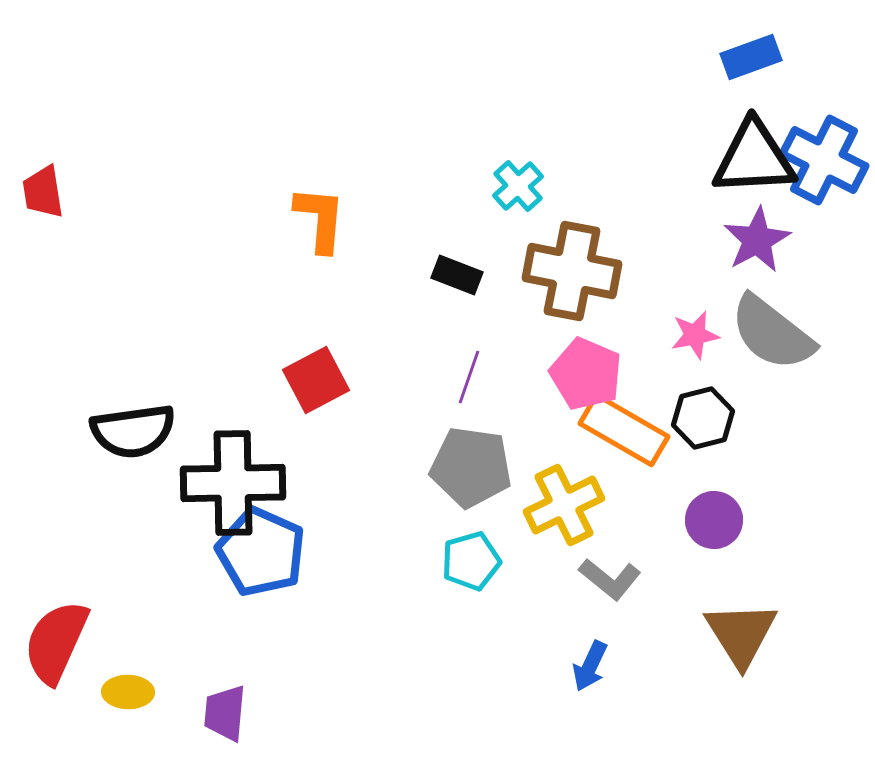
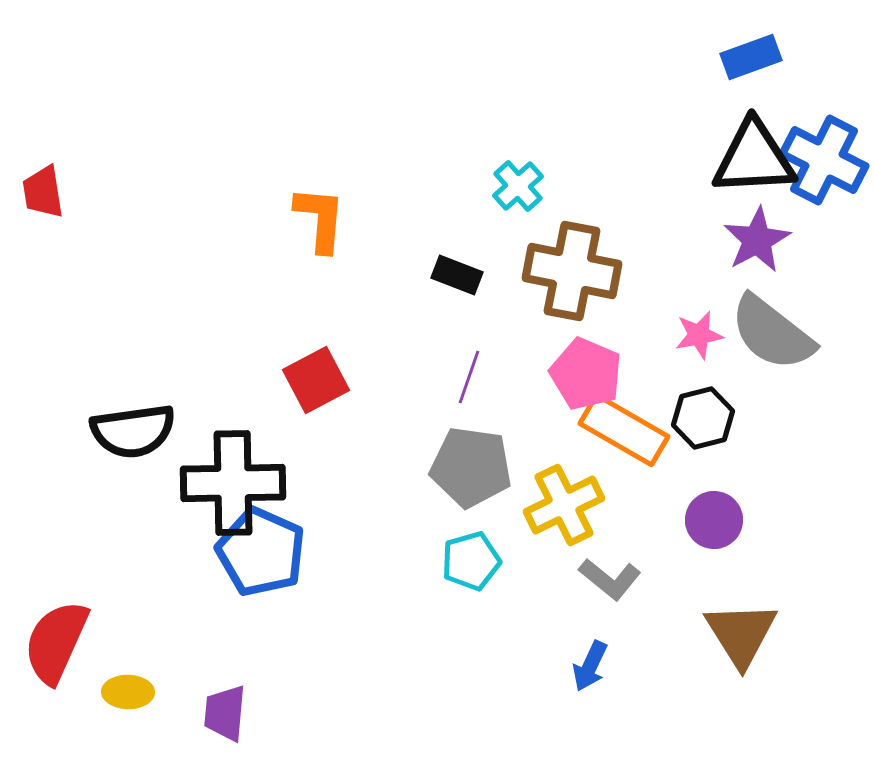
pink star: moved 4 px right
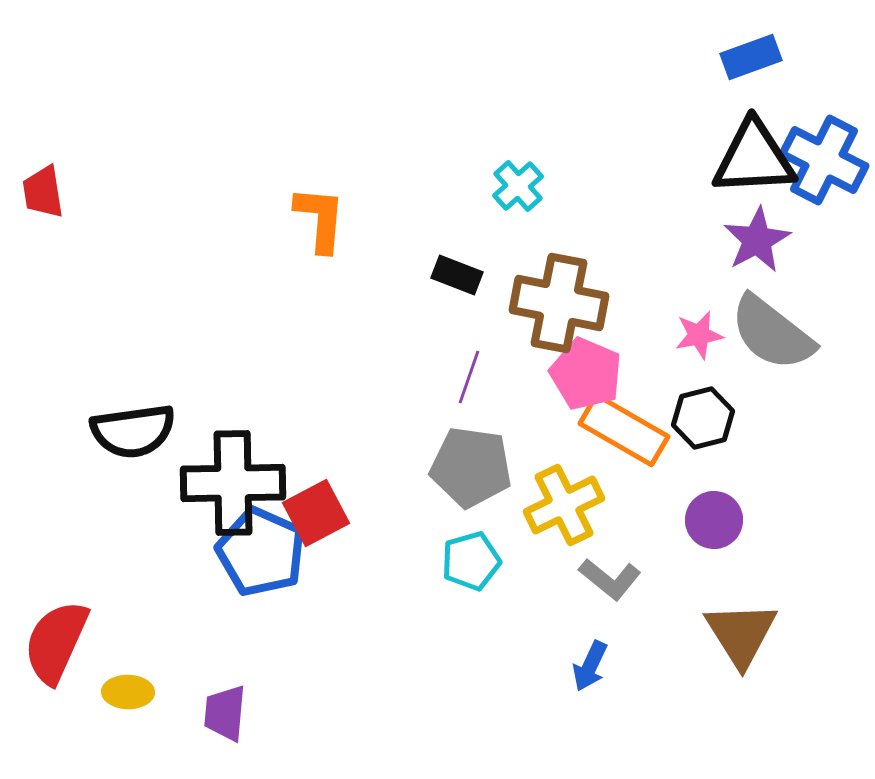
brown cross: moved 13 px left, 32 px down
red square: moved 133 px down
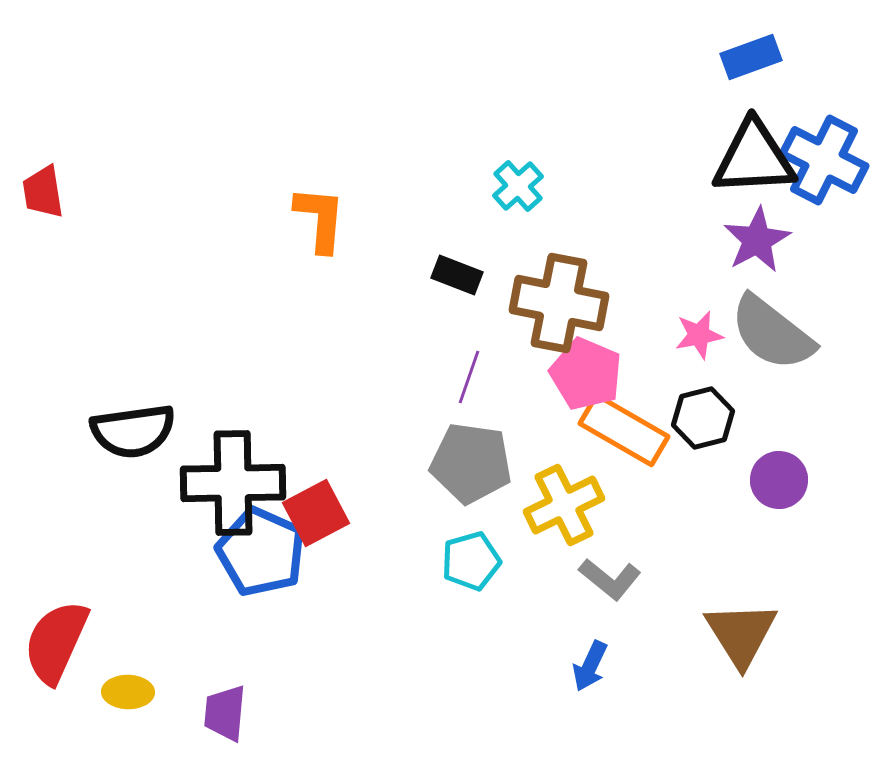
gray pentagon: moved 4 px up
purple circle: moved 65 px right, 40 px up
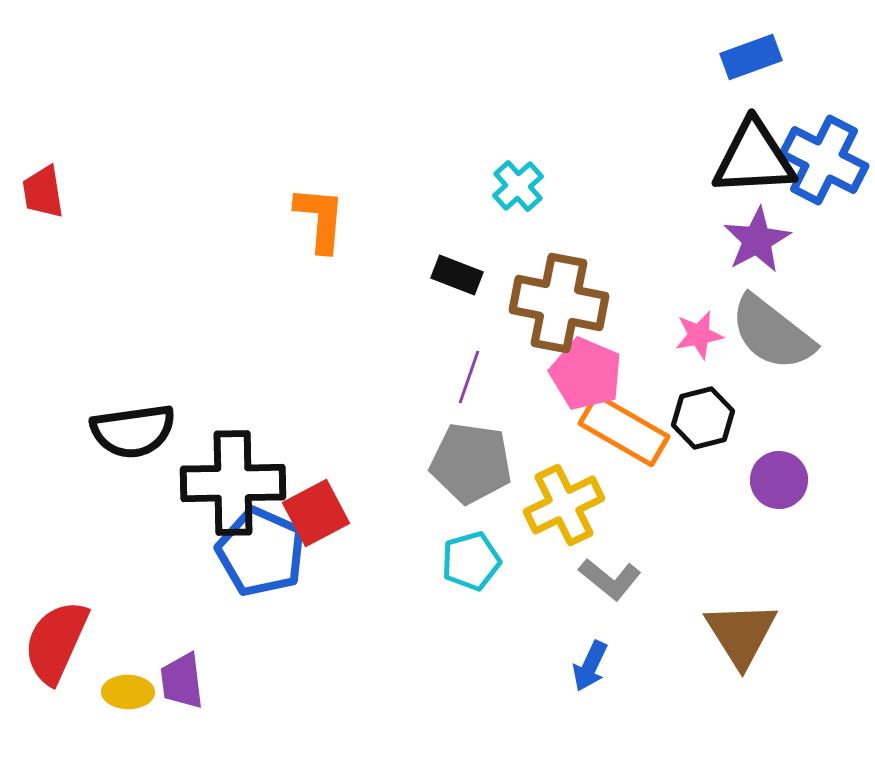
purple trapezoid: moved 43 px left, 32 px up; rotated 12 degrees counterclockwise
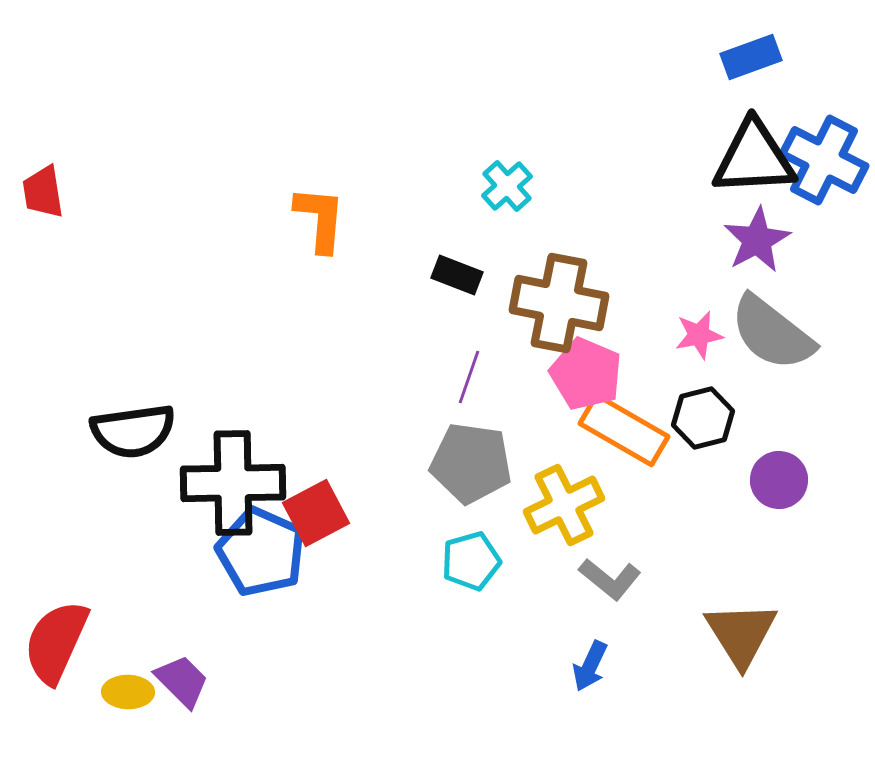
cyan cross: moved 11 px left
purple trapezoid: rotated 142 degrees clockwise
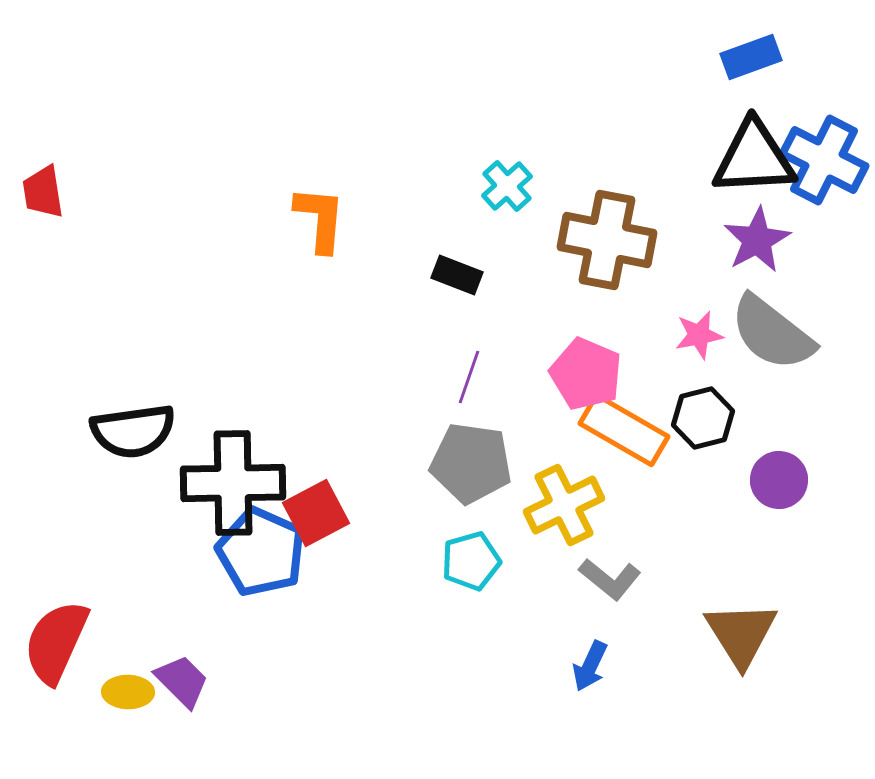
brown cross: moved 48 px right, 63 px up
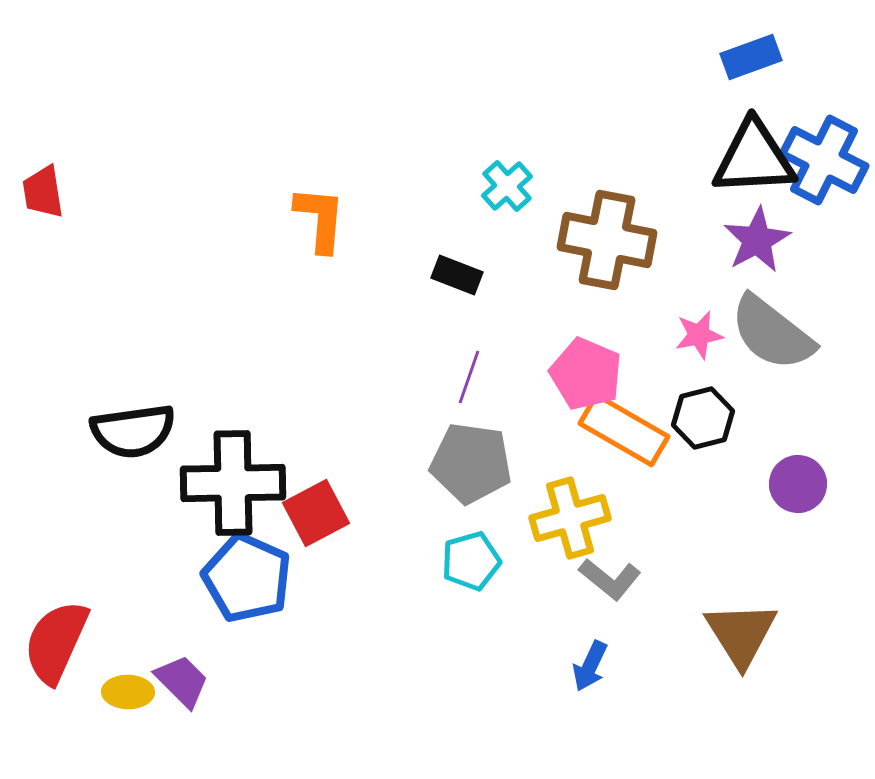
purple circle: moved 19 px right, 4 px down
yellow cross: moved 6 px right, 13 px down; rotated 10 degrees clockwise
blue pentagon: moved 14 px left, 26 px down
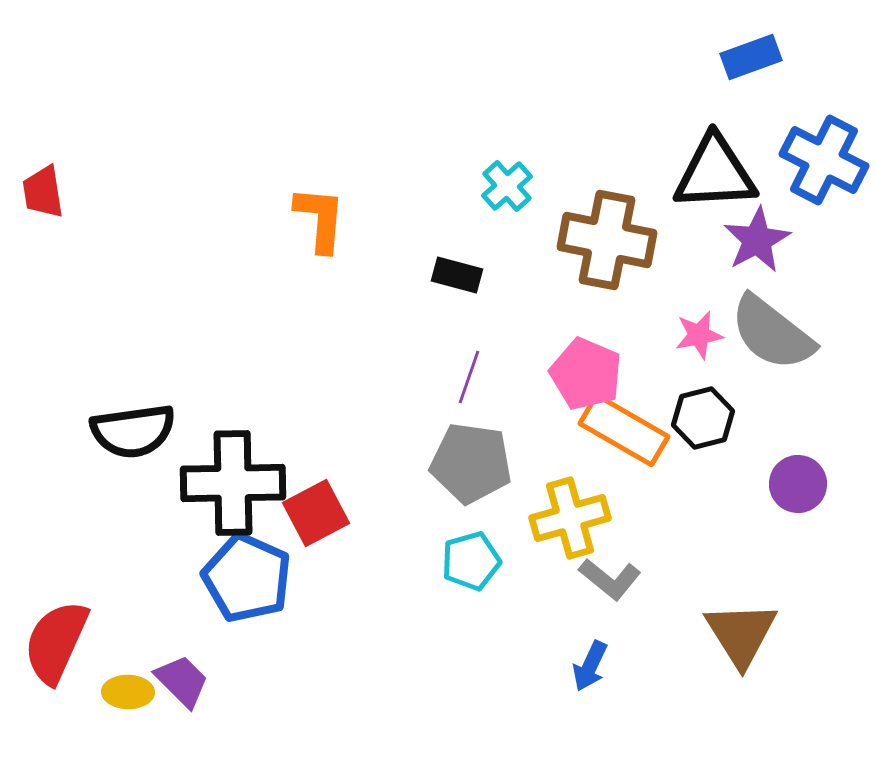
black triangle: moved 39 px left, 15 px down
black rectangle: rotated 6 degrees counterclockwise
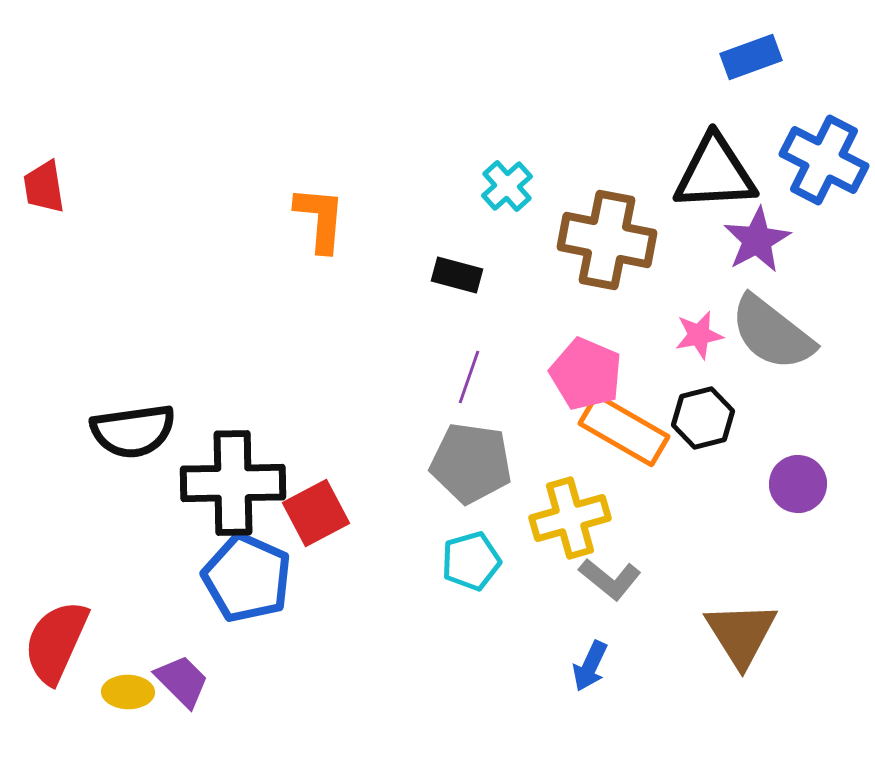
red trapezoid: moved 1 px right, 5 px up
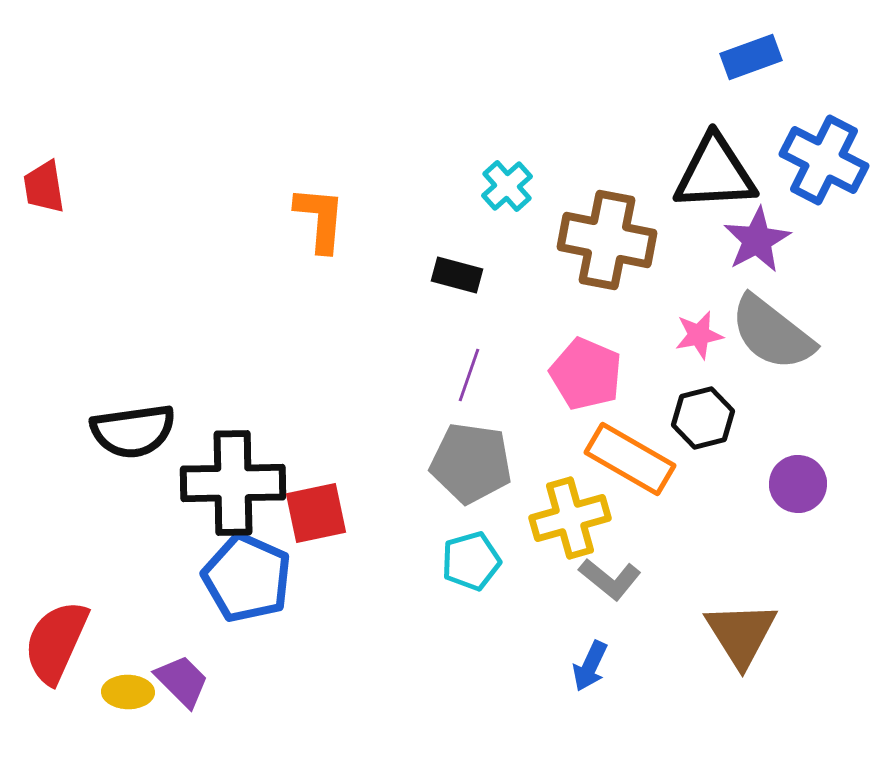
purple line: moved 2 px up
orange rectangle: moved 6 px right, 29 px down
red square: rotated 16 degrees clockwise
